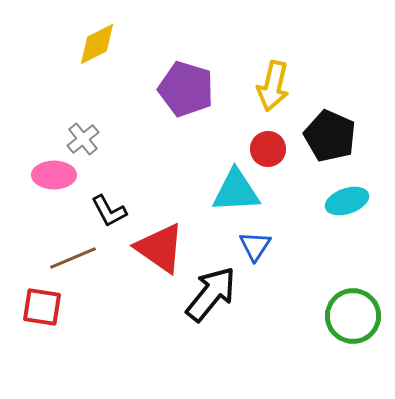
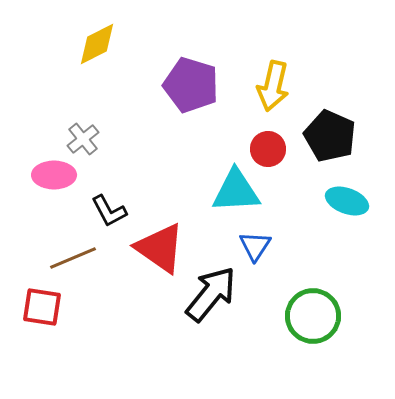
purple pentagon: moved 5 px right, 4 px up
cyan ellipse: rotated 39 degrees clockwise
green circle: moved 40 px left
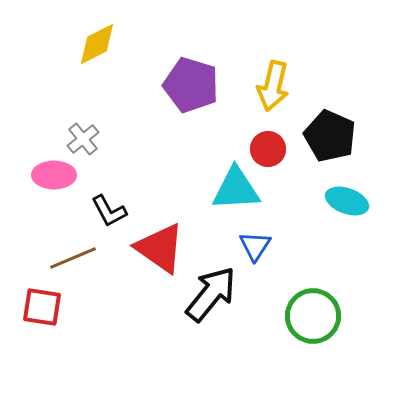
cyan triangle: moved 2 px up
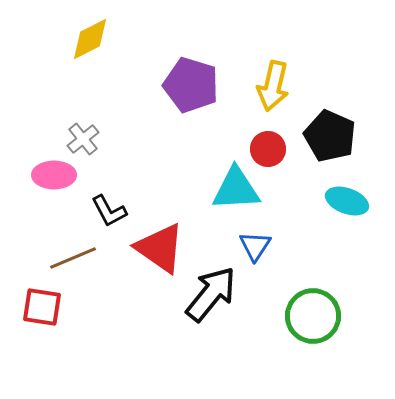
yellow diamond: moved 7 px left, 5 px up
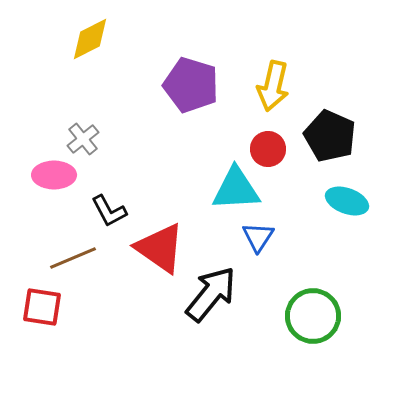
blue triangle: moved 3 px right, 9 px up
